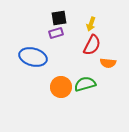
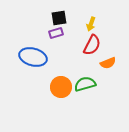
orange semicircle: rotated 28 degrees counterclockwise
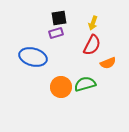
yellow arrow: moved 2 px right, 1 px up
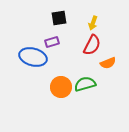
purple rectangle: moved 4 px left, 9 px down
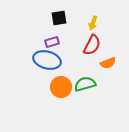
blue ellipse: moved 14 px right, 3 px down
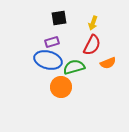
blue ellipse: moved 1 px right
green semicircle: moved 11 px left, 17 px up
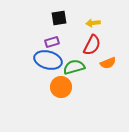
yellow arrow: rotated 64 degrees clockwise
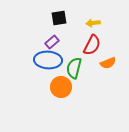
purple rectangle: rotated 24 degrees counterclockwise
blue ellipse: rotated 12 degrees counterclockwise
green semicircle: moved 1 px down; rotated 60 degrees counterclockwise
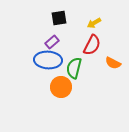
yellow arrow: moved 1 px right; rotated 24 degrees counterclockwise
orange semicircle: moved 5 px right; rotated 49 degrees clockwise
